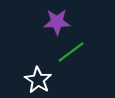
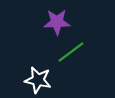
white star: rotated 20 degrees counterclockwise
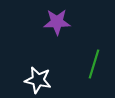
green line: moved 23 px right, 12 px down; rotated 36 degrees counterclockwise
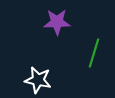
green line: moved 11 px up
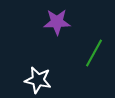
green line: rotated 12 degrees clockwise
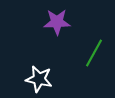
white star: moved 1 px right, 1 px up
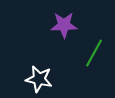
purple star: moved 7 px right, 3 px down
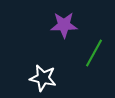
white star: moved 4 px right, 1 px up
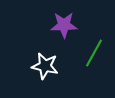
white star: moved 2 px right, 12 px up
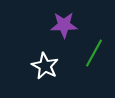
white star: rotated 16 degrees clockwise
